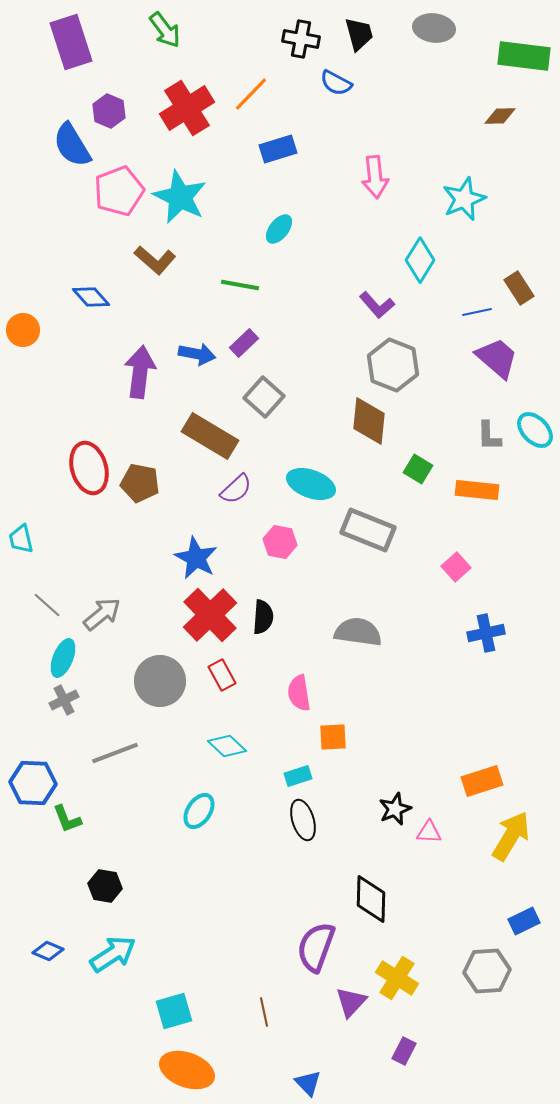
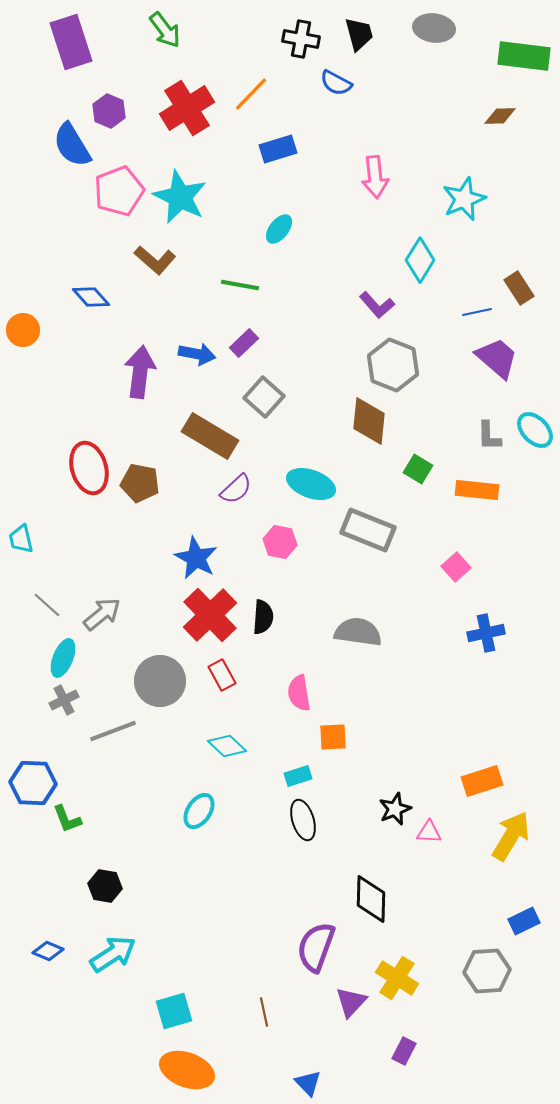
gray line at (115, 753): moved 2 px left, 22 px up
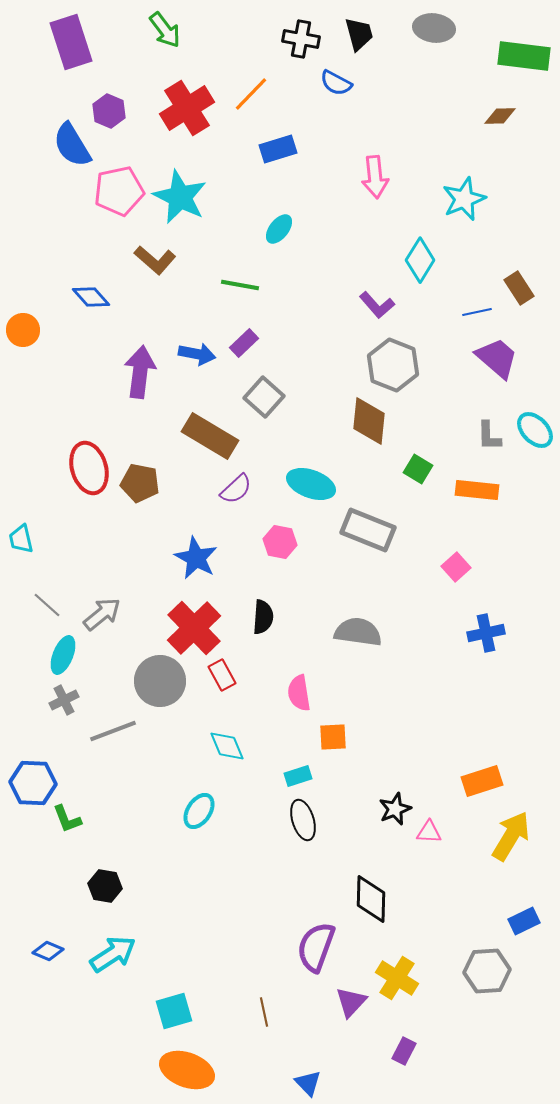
pink pentagon at (119, 191): rotated 9 degrees clockwise
red cross at (210, 615): moved 16 px left, 13 px down
cyan ellipse at (63, 658): moved 3 px up
cyan diamond at (227, 746): rotated 24 degrees clockwise
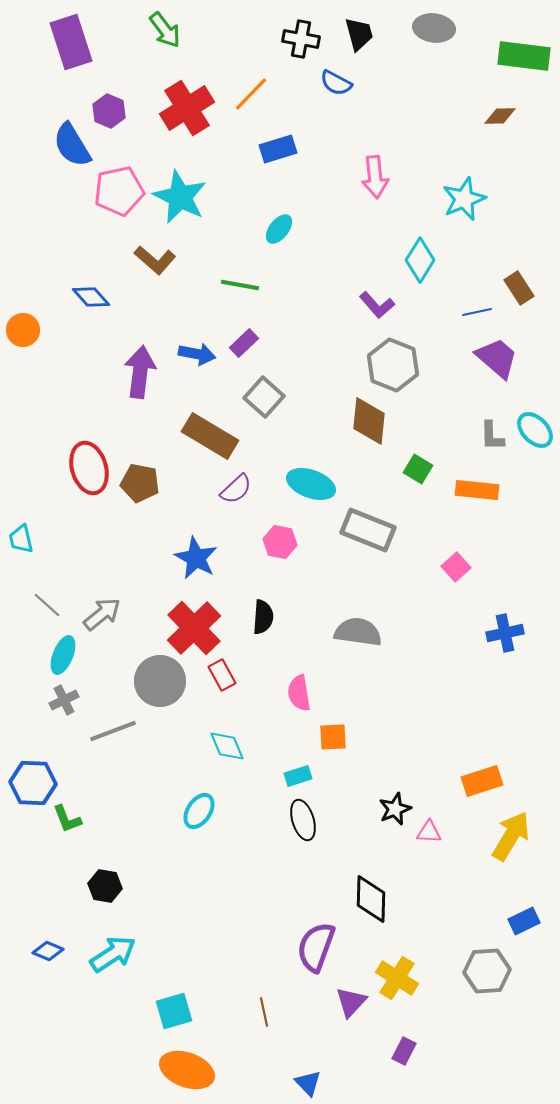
gray L-shape at (489, 436): moved 3 px right
blue cross at (486, 633): moved 19 px right
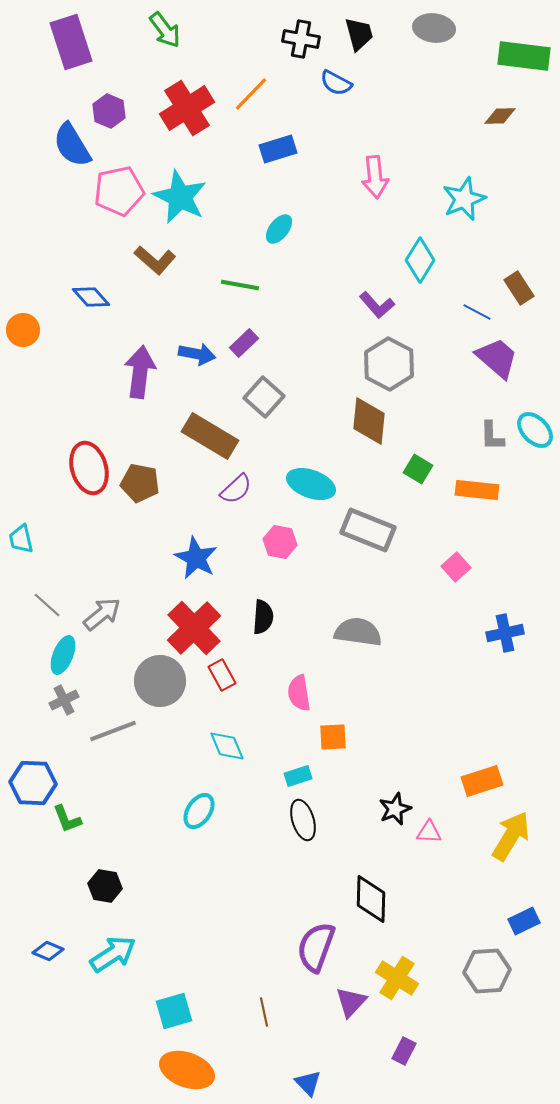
blue line at (477, 312): rotated 40 degrees clockwise
gray hexagon at (393, 365): moved 4 px left, 1 px up; rotated 6 degrees clockwise
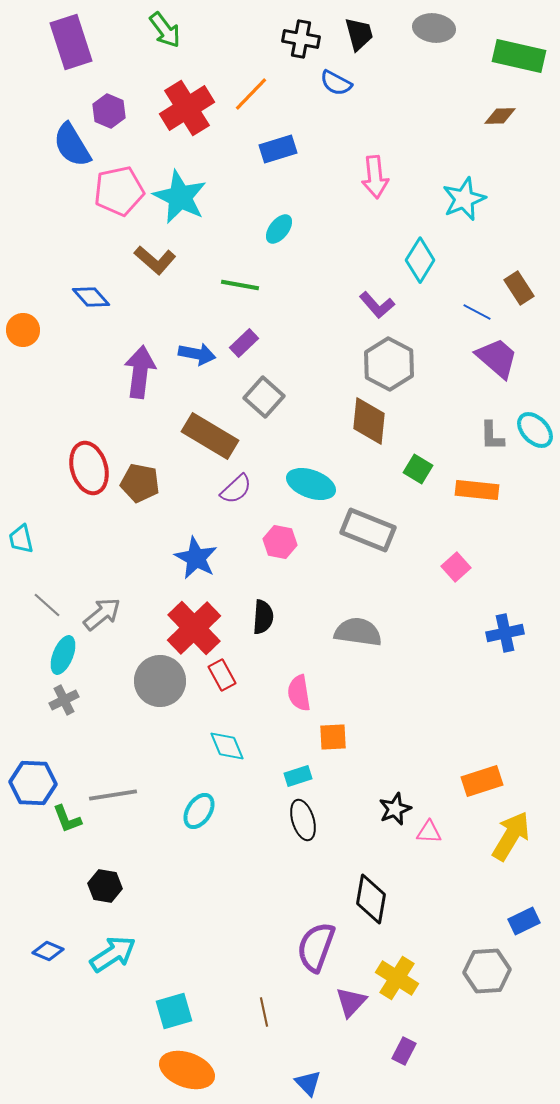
green rectangle at (524, 56): moved 5 px left; rotated 6 degrees clockwise
gray line at (113, 731): moved 64 px down; rotated 12 degrees clockwise
black diamond at (371, 899): rotated 9 degrees clockwise
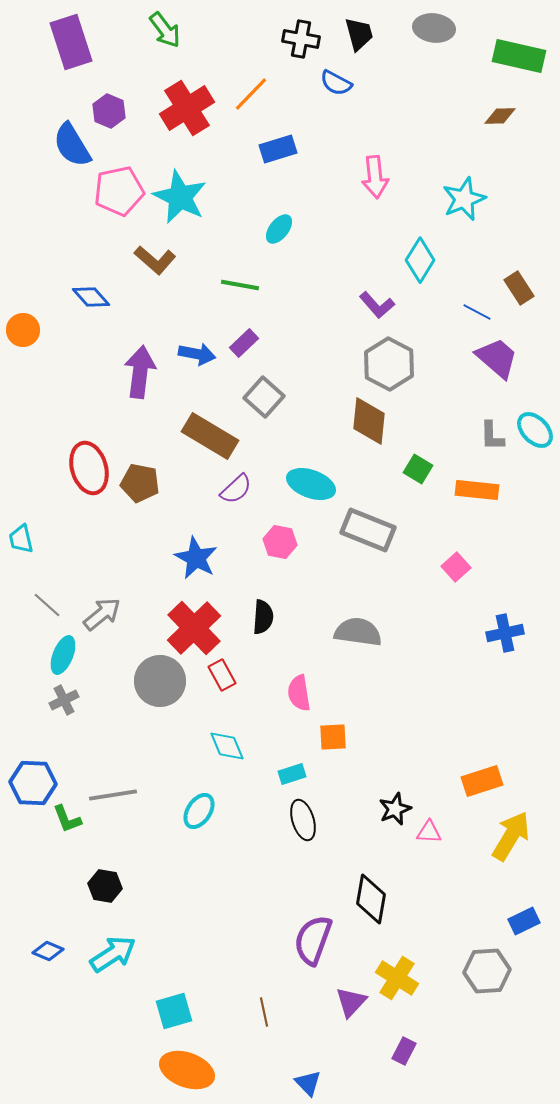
cyan rectangle at (298, 776): moved 6 px left, 2 px up
purple semicircle at (316, 947): moved 3 px left, 7 px up
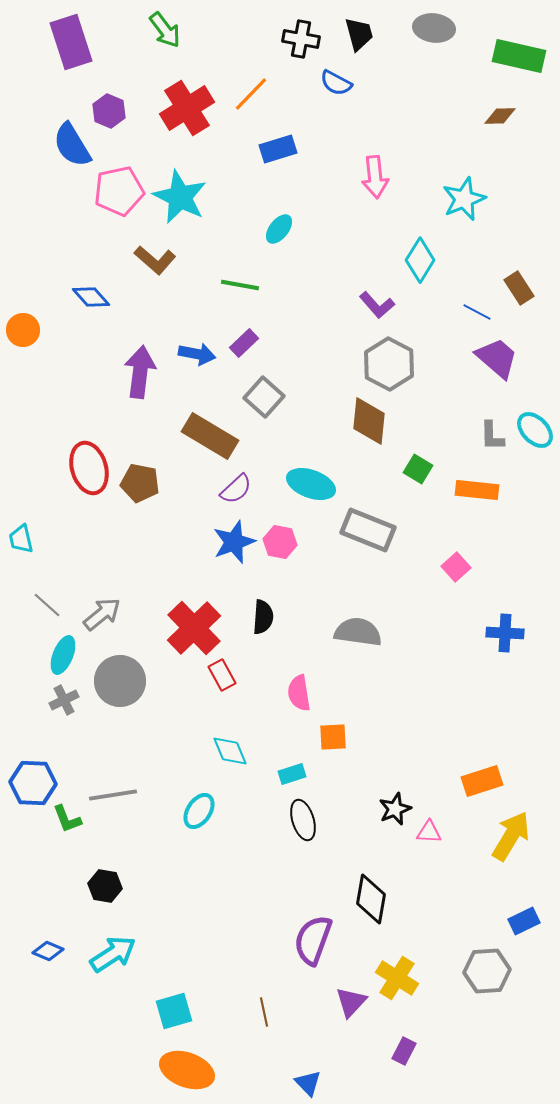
blue star at (196, 558): moved 38 px right, 16 px up; rotated 24 degrees clockwise
blue cross at (505, 633): rotated 15 degrees clockwise
gray circle at (160, 681): moved 40 px left
cyan diamond at (227, 746): moved 3 px right, 5 px down
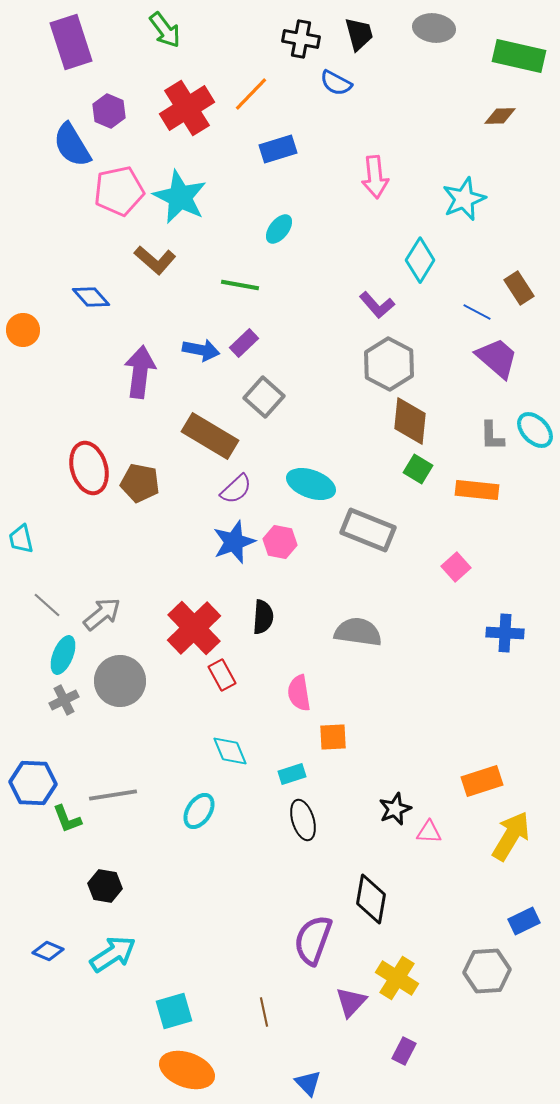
blue arrow at (197, 354): moved 4 px right, 4 px up
brown diamond at (369, 421): moved 41 px right
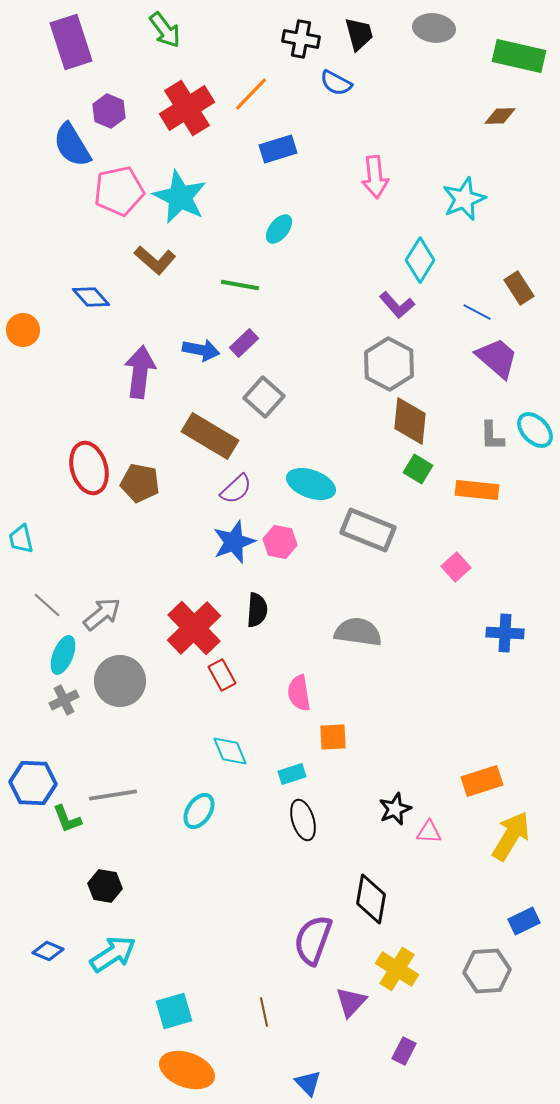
purple L-shape at (377, 305): moved 20 px right
black semicircle at (263, 617): moved 6 px left, 7 px up
yellow cross at (397, 978): moved 9 px up
